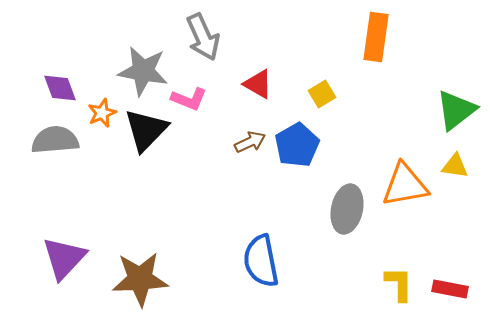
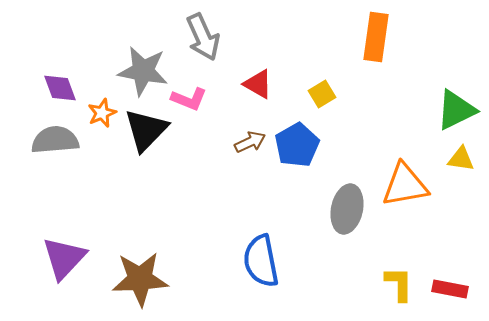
green triangle: rotated 12 degrees clockwise
yellow triangle: moved 6 px right, 7 px up
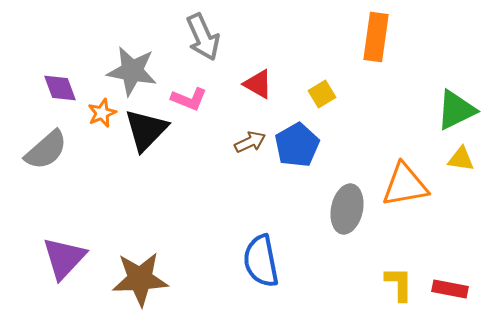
gray star: moved 11 px left
gray semicircle: moved 9 px left, 10 px down; rotated 144 degrees clockwise
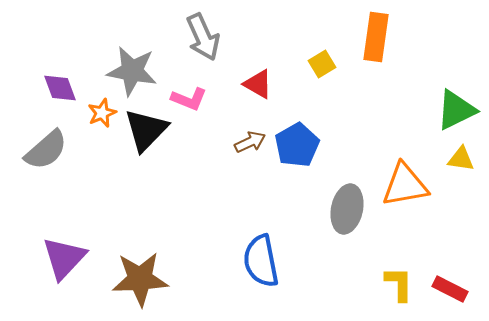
yellow square: moved 30 px up
red rectangle: rotated 16 degrees clockwise
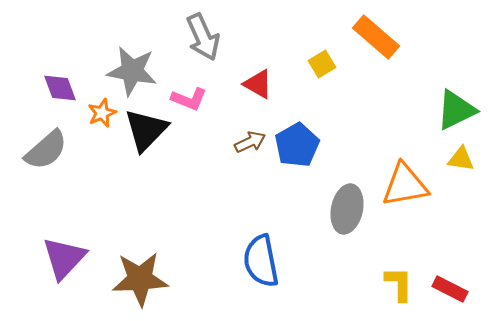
orange rectangle: rotated 57 degrees counterclockwise
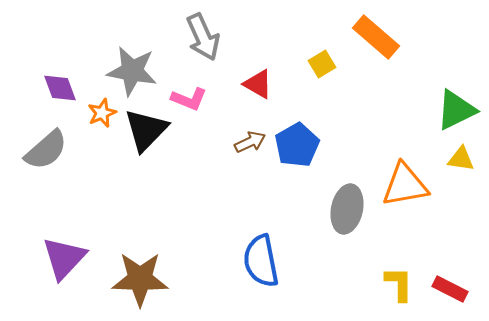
brown star: rotated 4 degrees clockwise
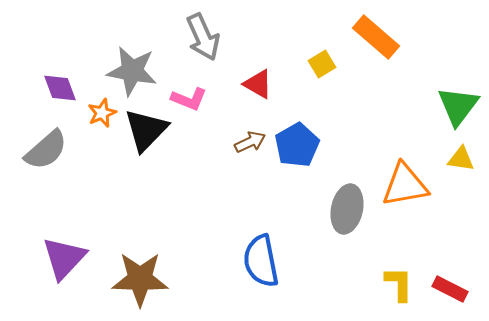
green triangle: moved 2 px right, 4 px up; rotated 27 degrees counterclockwise
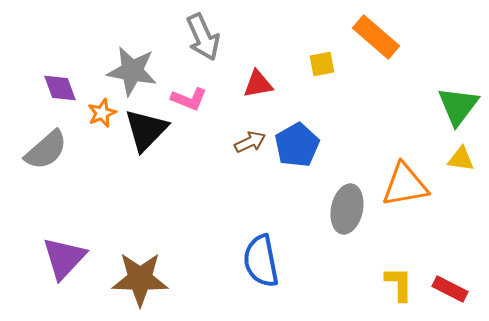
yellow square: rotated 20 degrees clockwise
red triangle: rotated 40 degrees counterclockwise
